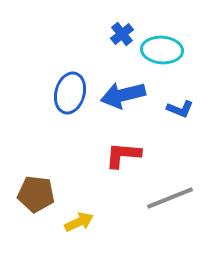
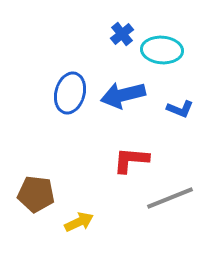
red L-shape: moved 8 px right, 5 px down
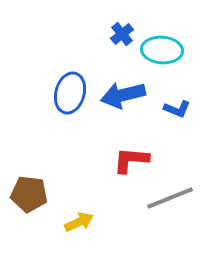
blue L-shape: moved 3 px left
brown pentagon: moved 7 px left
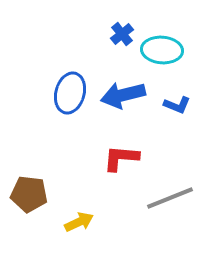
blue L-shape: moved 4 px up
red L-shape: moved 10 px left, 2 px up
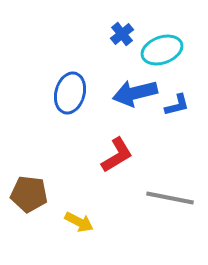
cyan ellipse: rotated 24 degrees counterclockwise
blue arrow: moved 12 px right, 2 px up
blue L-shape: rotated 36 degrees counterclockwise
red L-shape: moved 4 px left, 3 px up; rotated 144 degrees clockwise
gray line: rotated 33 degrees clockwise
yellow arrow: rotated 52 degrees clockwise
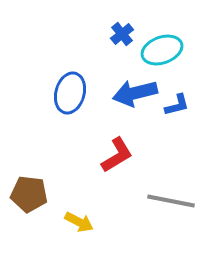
gray line: moved 1 px right, 3 px down
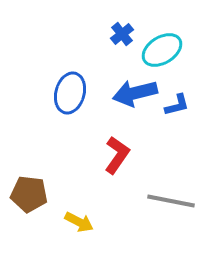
cyan ellipse: rotated 12 degrees counterclockwise
red L-shape: rotated 24 degrees counterclockwise
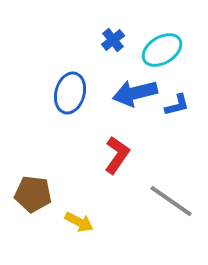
blue cross: moved 9 px left, 6 px down
brown pentagon: moved 4 px right
gray line: rotated 24 degrees clockwise
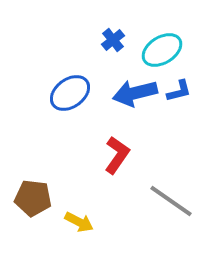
blue ellipse: rotated 39 degrees clockwise
blue L-shape: moved 2 px right, 14 px up
brown pentagon: moved 4 px down
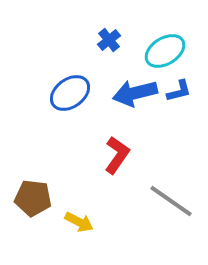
blue cross: moved 4 px left
cyan ellipse: moved 3 px right, 1 px down
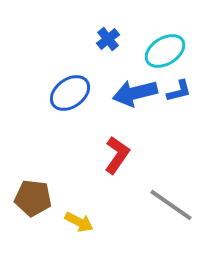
blue cross: moved 1 px left, 1 px up
gray line: moved 4 px down
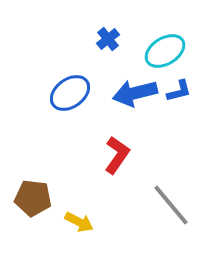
gray line: rotated 15 degrees clockwise
